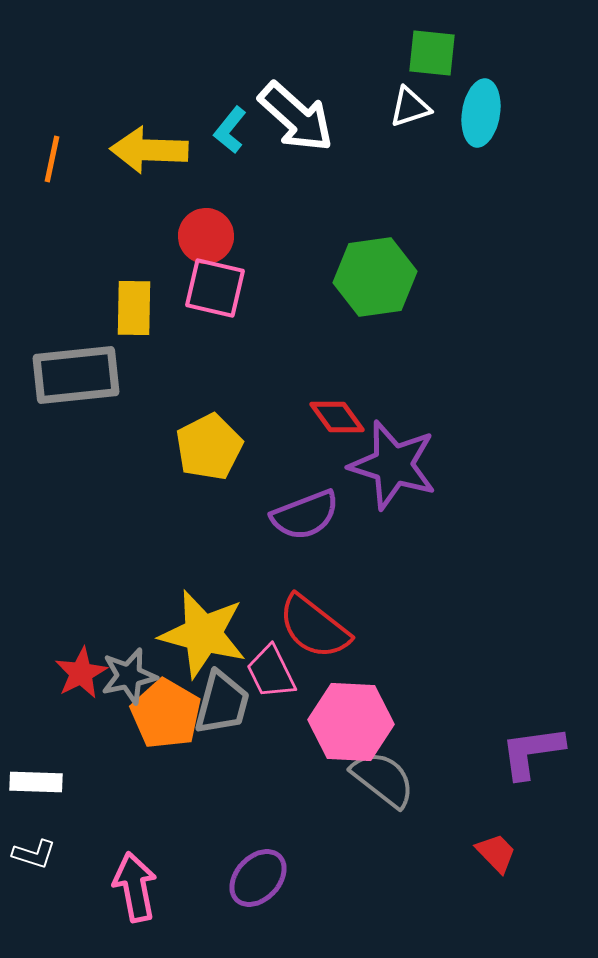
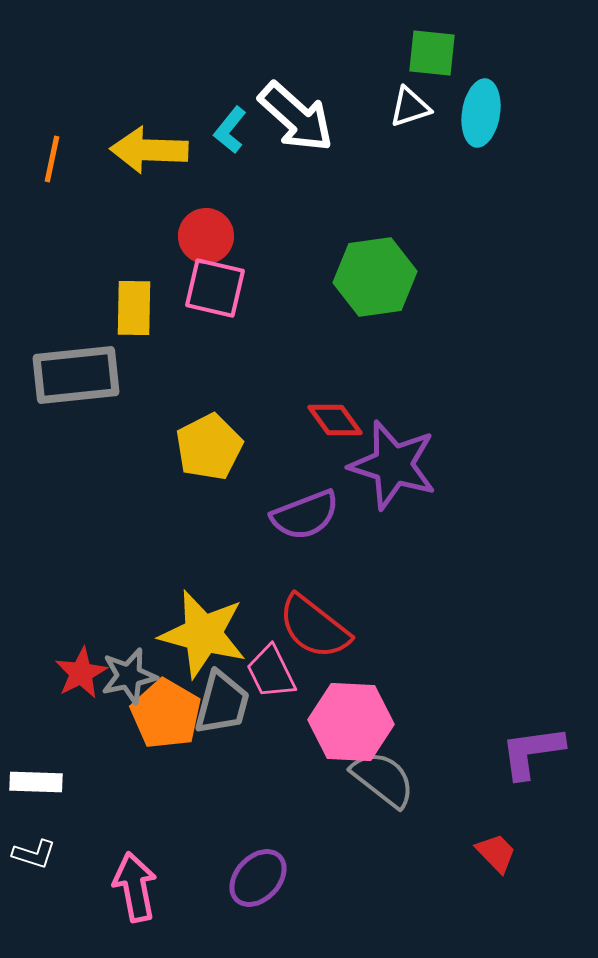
red diamond: moved 2 px left, 3 px down
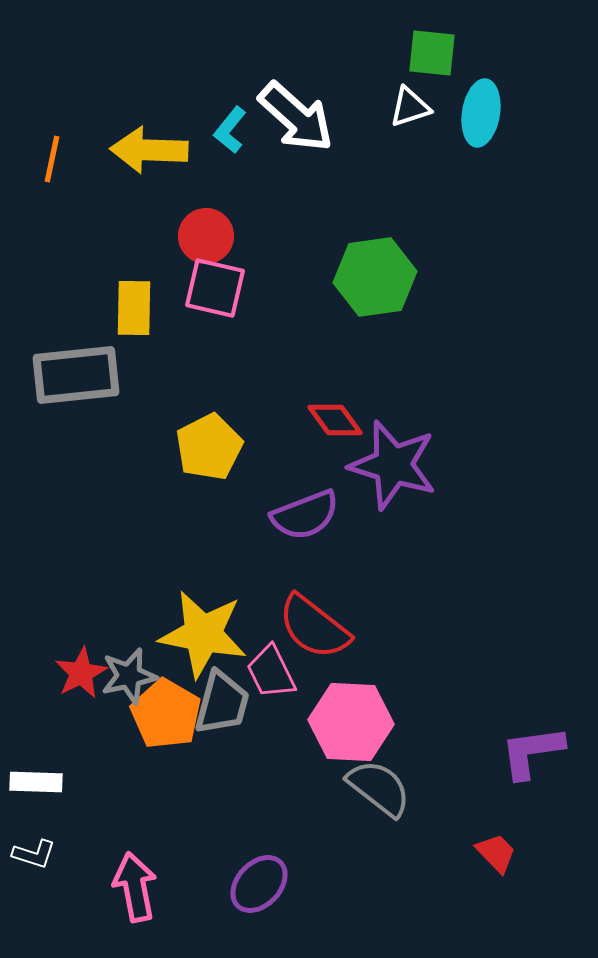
yellow star: rotated 4 degrees counterclockwise
gray semicircle: moved 4 px left, 9 px down
purple ellipse: moved 1 px right, 6 px down
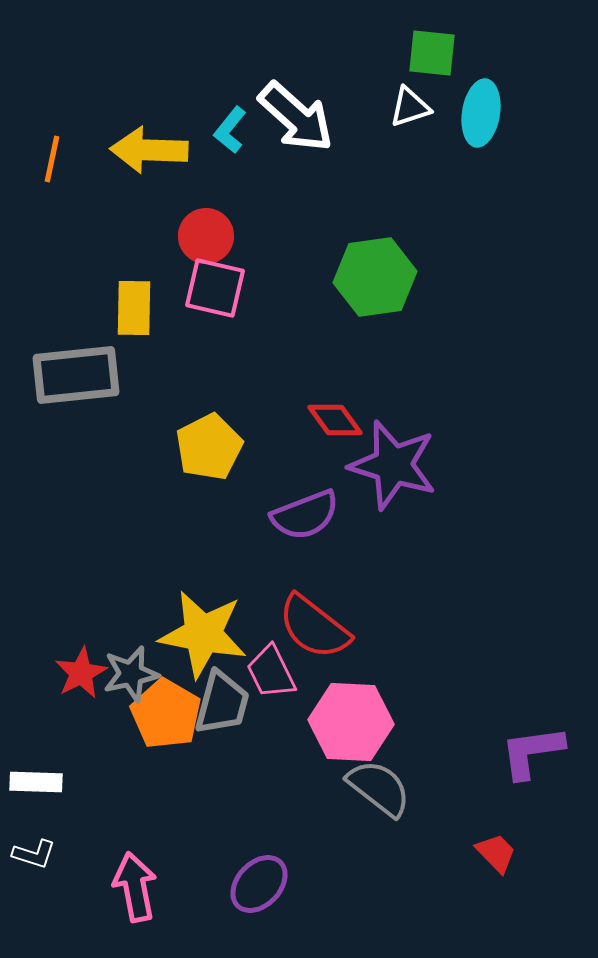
gray star: moved 2 px right, 2 px up
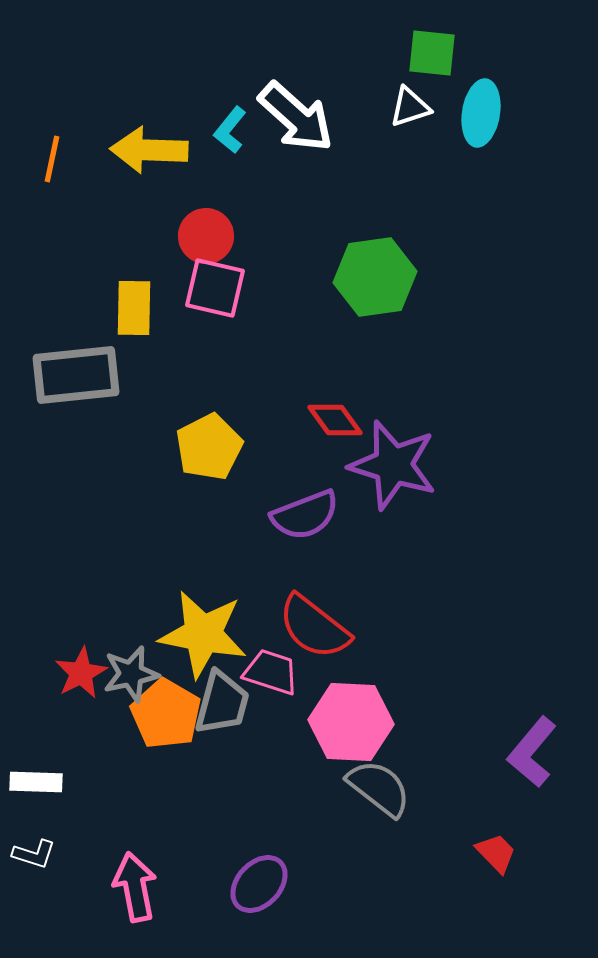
pink trapezoid: rotated 134 degrees clockwise
purple L-shape: rotated 42 degrees counterclockwise
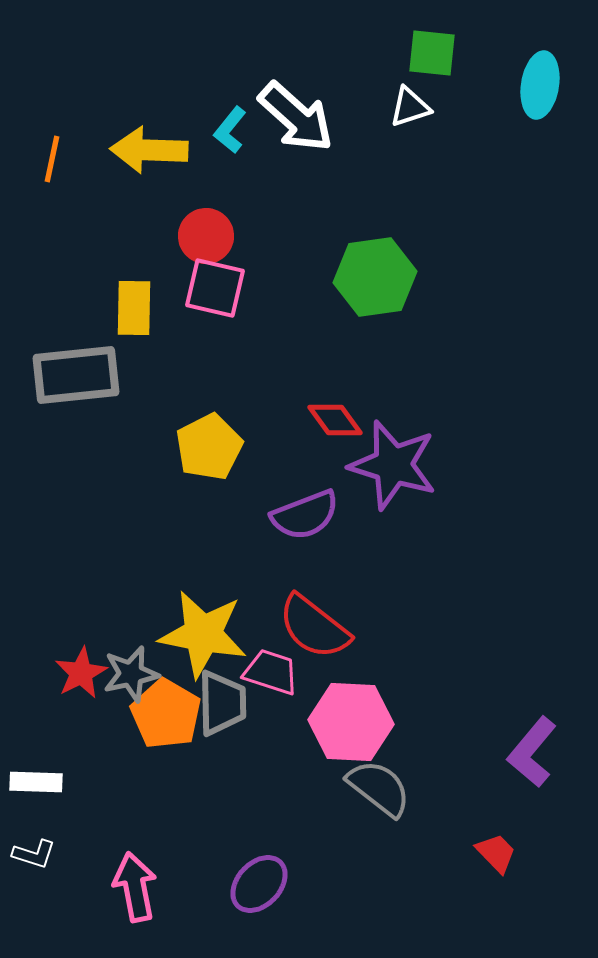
cyan ellipse: moved 59 px right, 28 px up
gray trapezoid: rotated 16 degrees counterclockwise
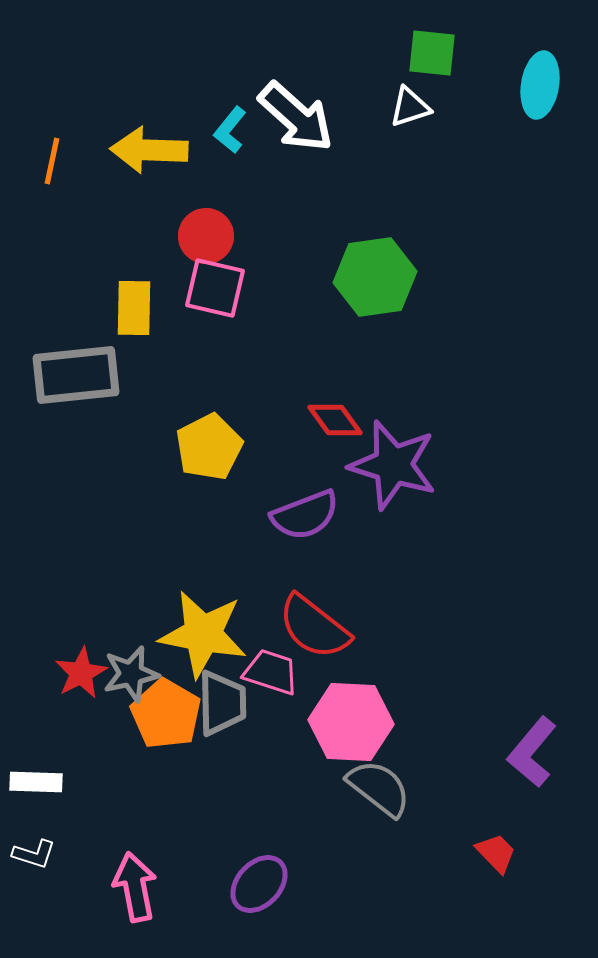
orange line: moved 2 px down
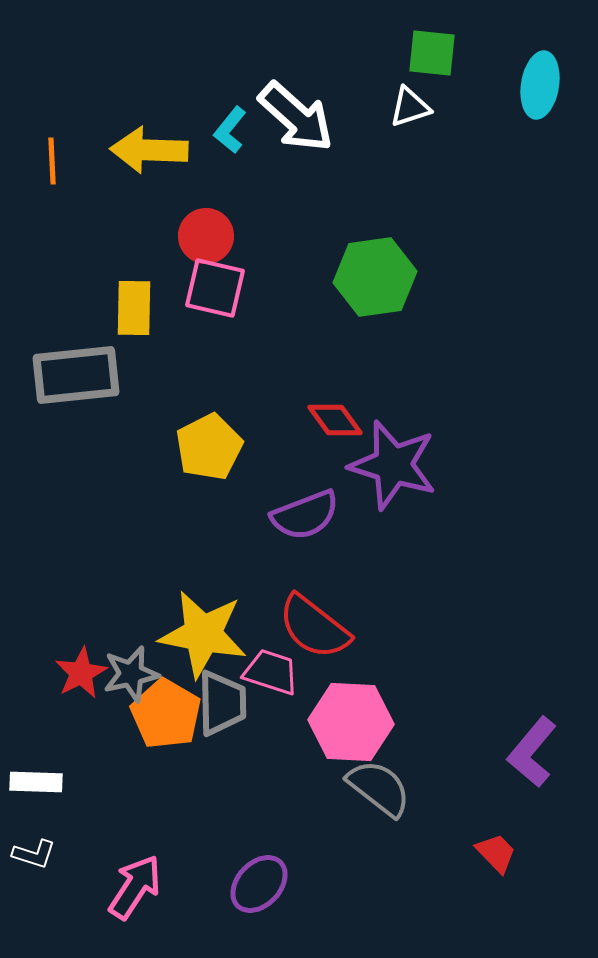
orange line: rotated 15 degrees counterclockwise
pink arrow: rotated 44 degrees clockwise
